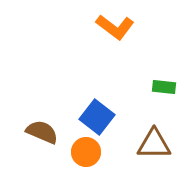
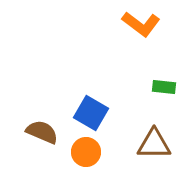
orange L-shape: moved 26 px right, 3 px up
blue square: moved 6 px left, 4 px up; rotated 8 degrees counterclockwise
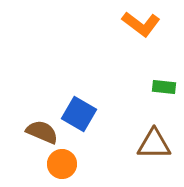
blue square: moved 12 px left, 1 px down
orange circle: moved 24 px left, 12 px down
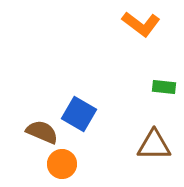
brown triangle: moved 1 px down
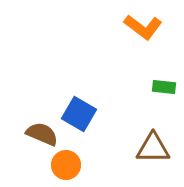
orange L-shape: moved 2 px right, 3 px down
brown semicircle: moved 2 px down
brown triangle: moved 1 px left, 3 px down
orange circle: moved 4 px right, 1 px down
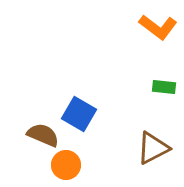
orange L-shape: moved 15 px right
brown semicircle: moved 1 px right, 1 px down
brown triangle: rotated 27 degrees counterclockwise
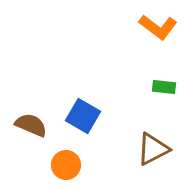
blue square: moved 4 px right, 2 px down
brown semicircle: moved 12 px left, 10 px up
brown triangle: moved 1 px down
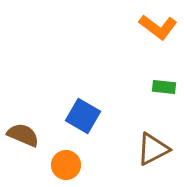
brown semicircle: moved 8 px left, 10 px down
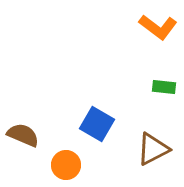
blue square: moved 14 px right, 8 px down
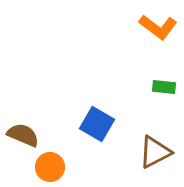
brown triangle: moved 2 px right, 3 px down
orange circle: moved 16 px left, 2 px down
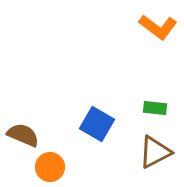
green rectangle: moved 9 px left, 21 px down
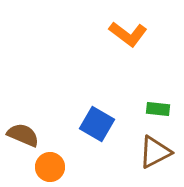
orange L-shape: moved 30 px left, 7 px down
green rectangle: moved 3 px right, 1 px down
